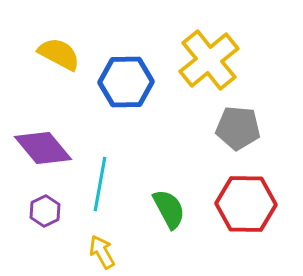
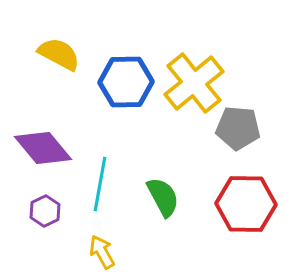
yellow cross: moved 15 px left, 23 px down
green semicircle: moved 6 px left, 12 px up
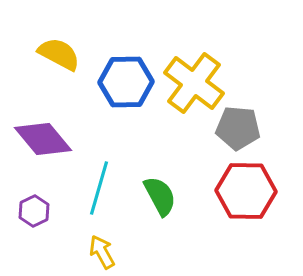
yellow cross: rotated 14 degrees counterclockwise
purple diamond: moved 9 px up
cyan line: moved 1 px left, 4 px down; rotated 6 degrees clockwise
green semicircle: moved 3 px left, 1 px up
red hexagon: moved 13 px up
purple hexagon: moved 11 px left
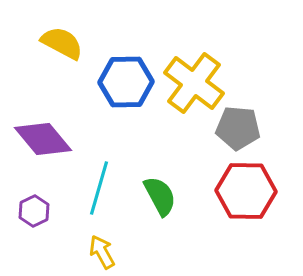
yellow semicircle: moved 3 px right, 11 px up
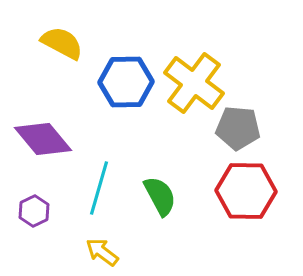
yellow arrow: rotated 24 degrees counterclockwise
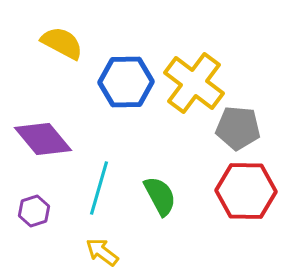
purple hexagon: rotated 8 degrees clockwise
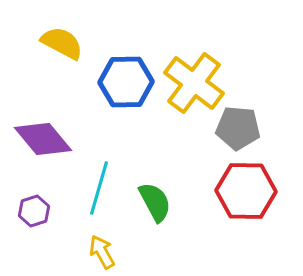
green semicircle: moved 5 px left, 6 px down
yellow arrow: rotated 24 degrees clockwise
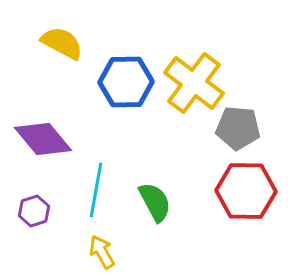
cyan line: moved 3 px left, 2 px down; rotated 6 degrees counterclockwise
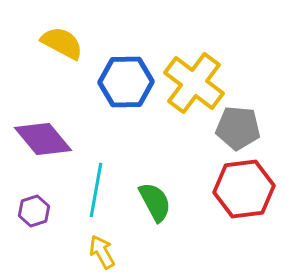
red hexagon: moved 2 px left, 2 px up; rotated 8 degrees counterclockwise
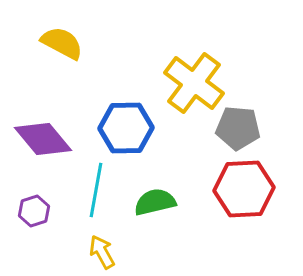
blue hexagon: moved 46 px down
red hexagon: rotated 4 degrees clockwise
green semicircle: rotated 75 degrees counterclockwise
